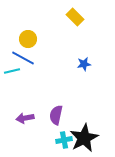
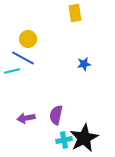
yellow rectangle: moved 4 px up; rotated 36 degrees clockwise
purple arrow: moved 1 px right
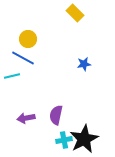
yellow rectangle: rotated 36 degrees counterclockwise
cyan line: moved 5 px down
black star: moved 1 px down
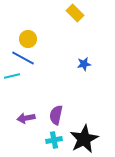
cyan cross: moved 10 px left
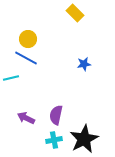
blue line: moved 3 px right
cyan line: moved 1 px left, 2 px down
purple arrow: rotated 36 degrees clockwise
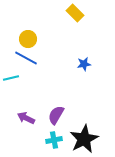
purple semicircle: rotated 18 degrees clockwise
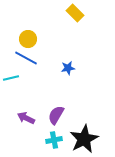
blue star: moved 16 px left, 4 px down
